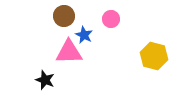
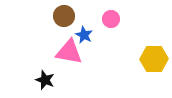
pink triangle: rotated 12 degrees clockwise
yellow hexagon: moved 3 px down; rotated 16 degrees counterclockwise
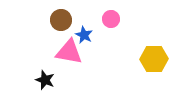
brown circle: moved 3 px left, 4 px down
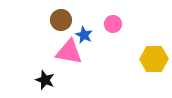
pink circle: moved 2 px right, 5 px down
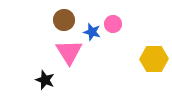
brown circle: moved 3 px right
blue star: moved 8 px right, 3 px up; rotated 12 degrees counterclockwise
pink triangle: rotated 48 degrees clockwise
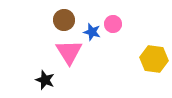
yellow hexagon: rotated 8 degrees clockwise
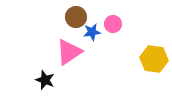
brown circle: moved 12 px right, 3 px up
blue star: rotated 24 degrees counterclockwise
pink triangle: rotated 28 degrees clockwise
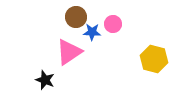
blue star: rotated 12 degrees clockwise
yellow hexagon: rotated 8 degrees clockwise
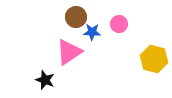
pink circle: moved 6 px right
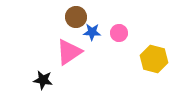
pink circle: moved 9 px down
black star: moved 2 px left; rotated 12 degrees counterclockwise
